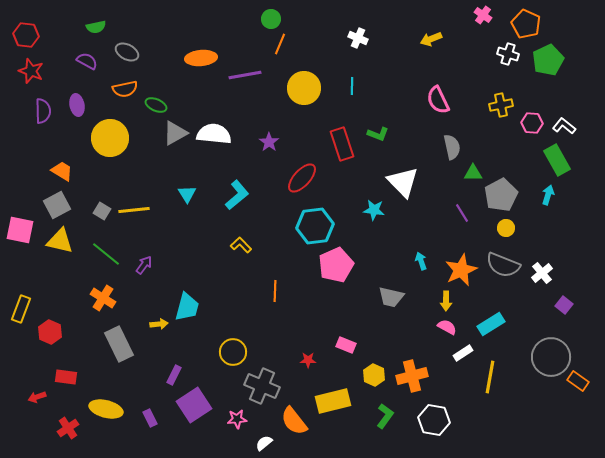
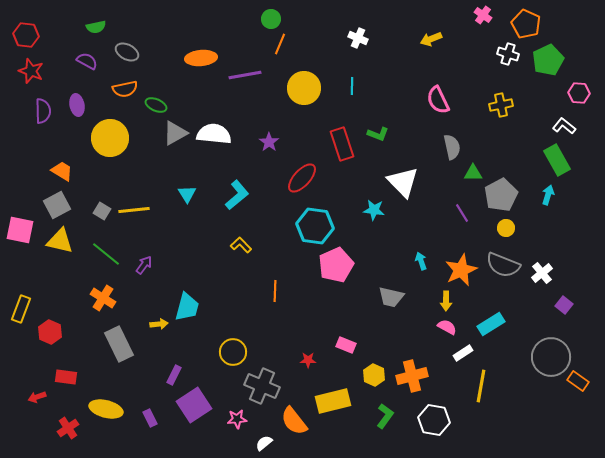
pink hexagon at (532, 123): moved 47 px right, 30 px up
cyan hexagon at (315, 226): rotated 15 degrees clockwise
yellow line at (490, 377): moved 9 px left, 9 px down
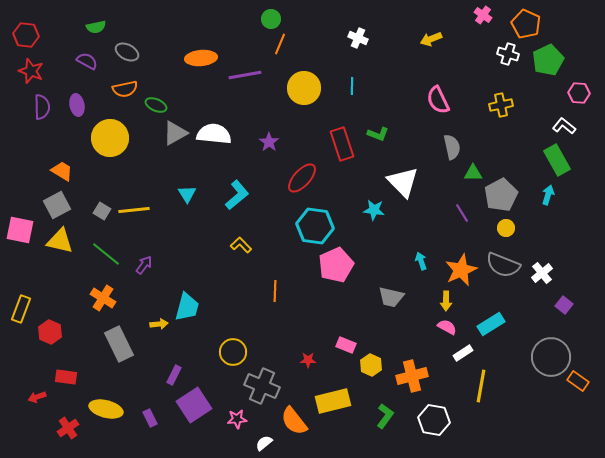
purple semicircle at (43, 111): moved 1 px left, 4 px up
yellow hexagon at (374, 375): moved 3 px left, 10 px up
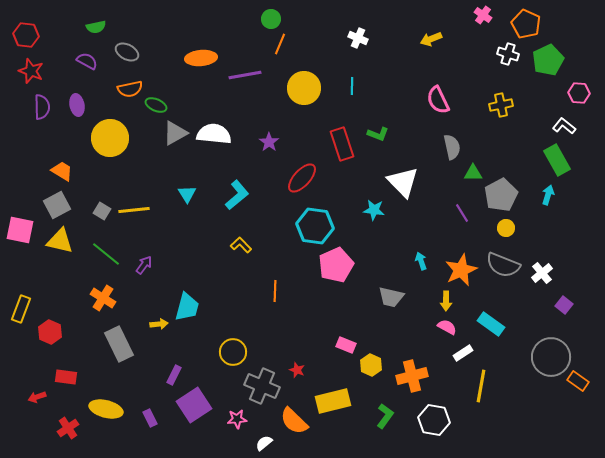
orange semicircle at (125, 89): moved 5 px right
cyan rectangle at (491, 324): rotated 68 degrees clockwise
red star at (308, 360): moved 11 px left, 10 px down; rotated 21 degrees clockwise
orange semicircle at (294, 421): rotated 8 degrees counterclockwise
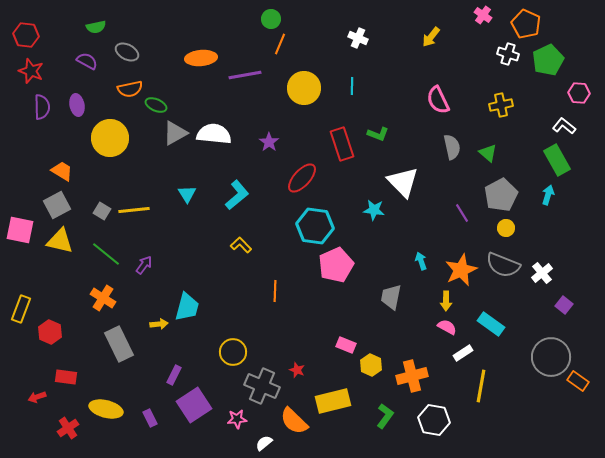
yellow arrow at (431, 39): moved 2 px up; rotated 30 degrees counterclockwise
green triangle at (473, 173): moved 15 px right, 20 px up; rotated 42 degrees clockwise
gray trapezoid at (391, 297): rotated 88 degrees clockwise
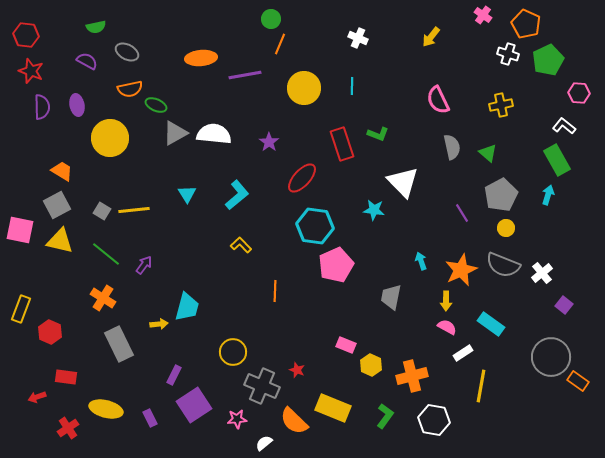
yellow rectangle at (333, 401): moved 7 px down; rotated 36 degrees clockwise
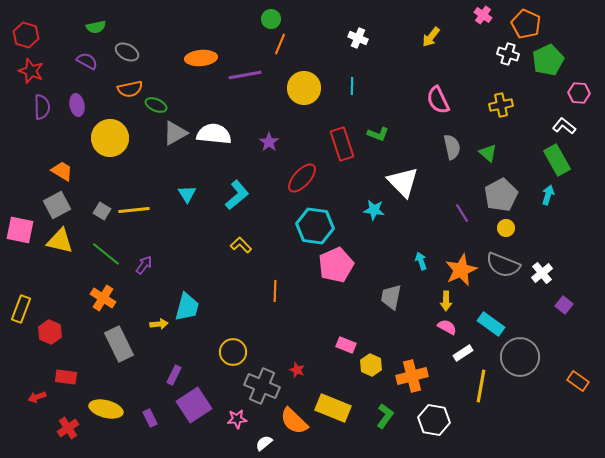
red hexagon at (26, 35): rotated 10 degrees clockwise
gray circle at (551, 357): moved 31 px left
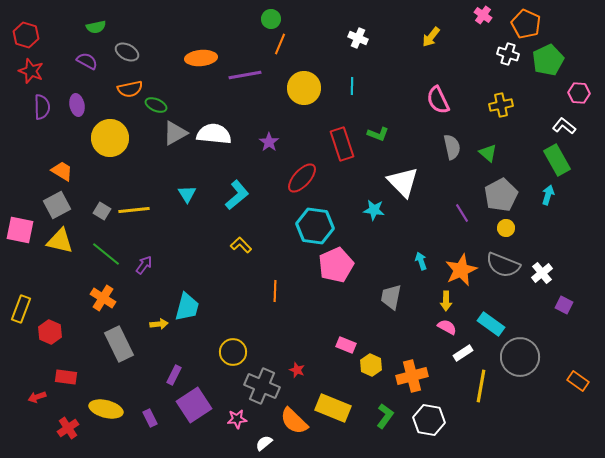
purple square at (564, 305): rotated 12 degrees counterclockwise
white hexagon at (434, 420): moved 5 px left
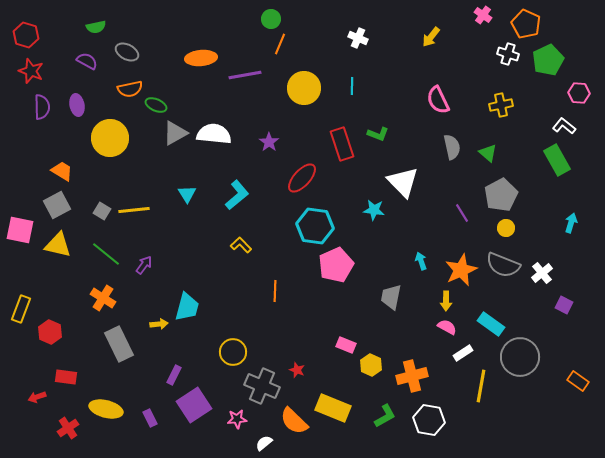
cyan arrow at (548, 195): moved 23 px right, 28 px down
yellow triangle at (60, 241): moved 2 px left, 4 px down
green L-shape at (385, 416): rotated 25 degrees clockwise
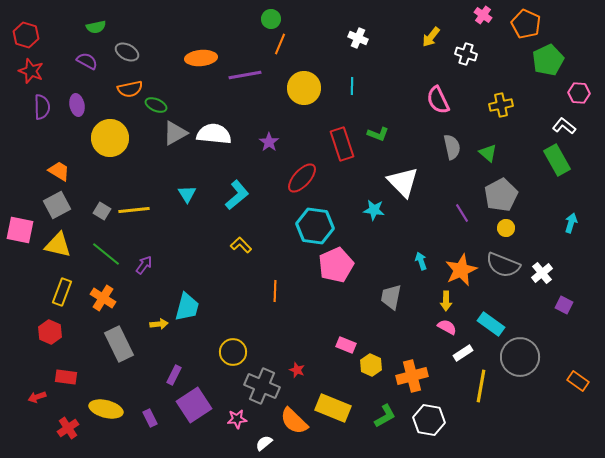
white cross at (508, 54): moved 42 px left
orange trapezoid at (62, 171): moved 3 px left
yellow rectangle at (21, 309): moved 41 px right, 17 px up
